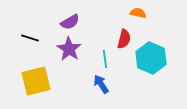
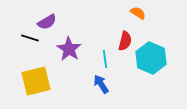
orange semicircle: rotated 21 degrees clockwise
purple semicircle: moved 23 px left
red semicircle: moved 1 px right, 2 px down
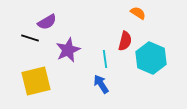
purple star: moved 1 px left, 1 px down; rotated 15 degrees clockwise
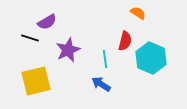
blue arrow: rotated 24 degrees counterclockwise
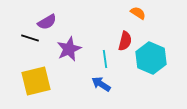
purple star: moved 1 px right, 1 px up
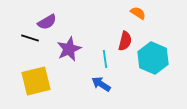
cyan hexagon: moved 2 px right
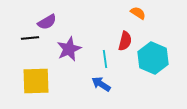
black line: rotated 24 degrees counterclockwise
yellow square: rotated 12 degrees clockwise
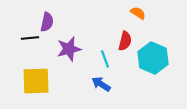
purple semicircle: rotated 48 degrees counterclockwise
purple star: rotated 10 degrees clockwise
cyan line: rotated 12 degrees counterclockwise
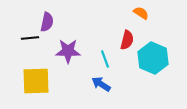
orange semicircle: moved 3 px right
red semicircle: moved 2 px right, 1 px up
purple star: moved 1 px left, 2 px down; rotated 15 degrees clockwise
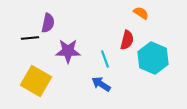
purple semicircle: moved 1 px right, 1 px down
yellow square: rotated 32 degrees clockwise
